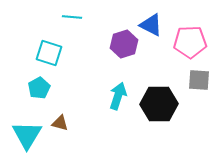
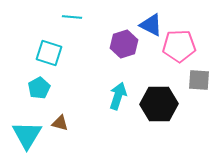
pink pentagon: moved 11 px left, 4 px down
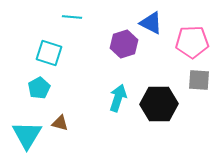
blue triangle: moved 2 px up
pink pentagon: moved 13 px right, 4 px up
cyan arrow: moved 2 px down
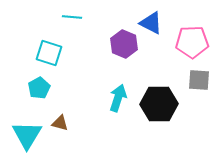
purple hexagon: rotated 20 degrees counterclockwise
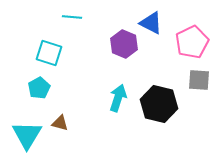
pink pentagon: rotated 24 degrees counterclockwise
black hexagon: rotated 15 degrees clockwise
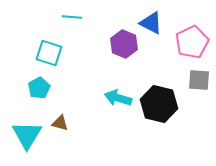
cyan arrow: rotated 92 degrees counterclockwise
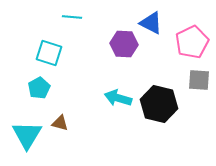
purple hexagon: rotated 20 degrees counterclockwise
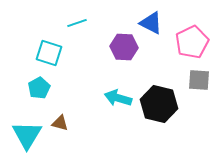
cyan line: moved 5 px right, 6 px down; rotated 24 degrees counterclockwise
purple hexagon: moved 3 px down
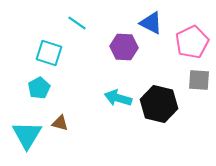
cyan line: rotated 54 degrees clockwise
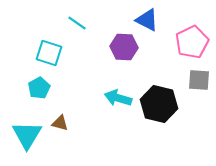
blue triangle: moved 4 px left, 3 px up
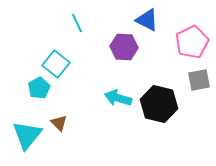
cyan line: rotated 30 degrees clockwise
cyan square: moved 7 px right, 11 px down; rotated 20 degrees clockwise
gray square: rotated 15 degrees counterclockwise
brown triangle: moved 1 px left; rotated 30 degrees clockwise
cyan triangle: rotated 8 degrees clockwise
